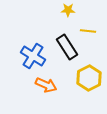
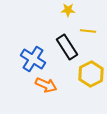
blue cross: moved 3 px down
yellow hexagon: moved 2 px right, 4 px up
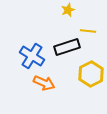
yellow star: rotated 24 degrees counterclockwise
black rectangle: rotated 75 degrees counterclockwise
blue cross: moved 1 px left, 3 px up
orange arrow: moved 2 px left, 2 px up
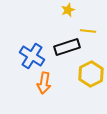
orange arrow: rotated 75 degrees clockwise
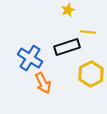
yellow line: moved 1 px down
blue cross: moved 2 px left, 2 px down
orange arrow: moved 1 px left; rotated 35 degrees counterclockwise
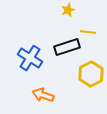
orange arrow: moved 12 px down; rotated 135 degrees clockwise
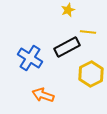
black rectangle: rotated 10 degrees counterclockwise
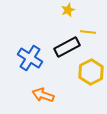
yellow hexagon: moved 2 px up
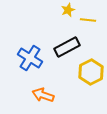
yellow line: moved 12 px up
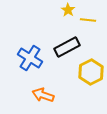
yellow star: rotated 16 degrees counterclockwise
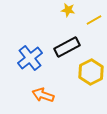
yellow star: rotated 24 degrees counterclockwise
yellow line: moved 6 px right; rotated 35 degrees counterclockwise
blue cross: rotated 20 degrees clockwise
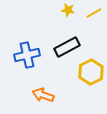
yellow line: moved 7 px up
blue cross: moved 3 px left, 3 px up; rotated 25 degrees clockwise
